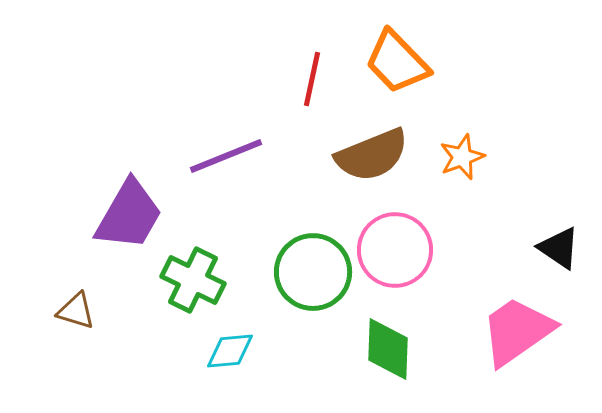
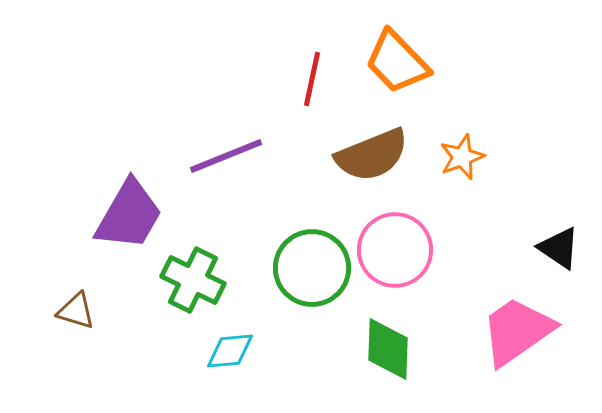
green circle: moved 1 px left, 4 px up
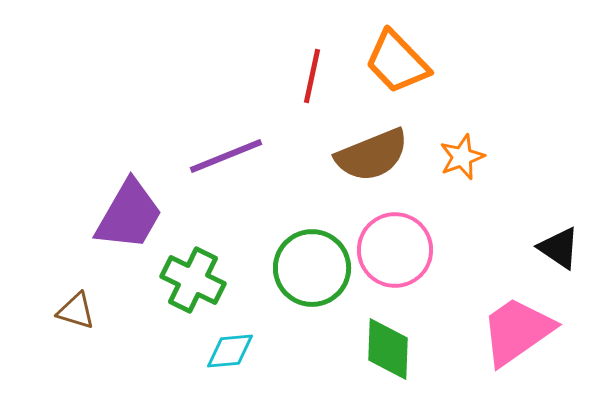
red line: moved 3 px up
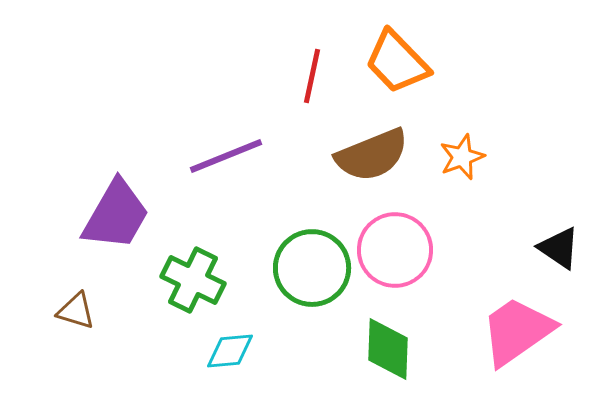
purple trapezoid: moved 13 px left
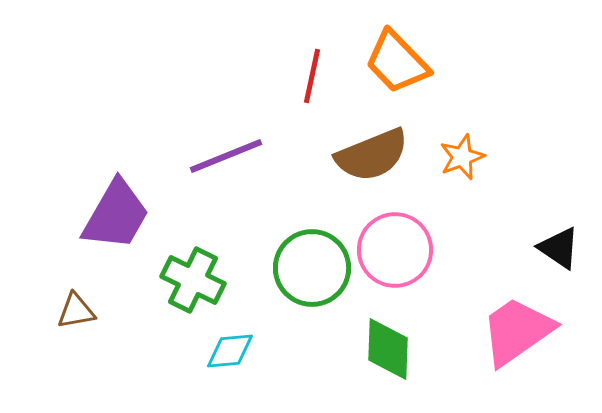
brown triangle: rotated 27 degrees counterclockwise
